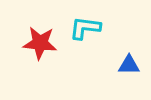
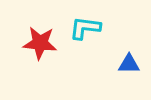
blue triangle: moved 1 px up
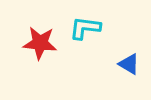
blue triangle: rotated 30 degrees clockwise
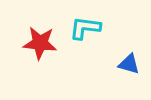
blue triangle: rotated 15 degrees counterclockwise
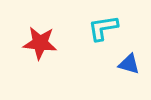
cyan L-shape: moved 18 px right; rotated 16 degrees counterclockwise
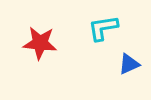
blue triangle: rotated 40 degrees counterclockwise
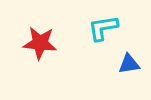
blue triangle: rotated 15 degrees clockwise
